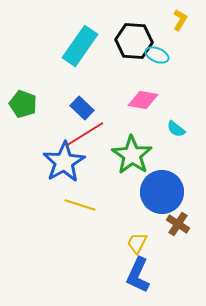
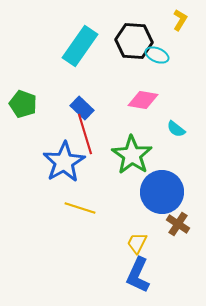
red line: rotated 75 degrees counterclockwise
yellow line: moved 3 px down
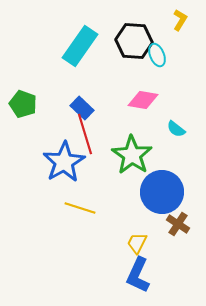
cyan ellipse: rotated 45 degrees clockwise
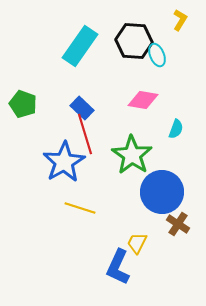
cyan semicircle: rotated 108 degrees counterclockwise
blue L-shape: moved 20 px left, 8 px up
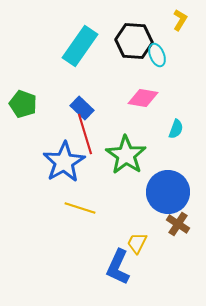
pink diamond: moved 2 px up
green star: moved 6 px left
blue circle: moved 6 px right
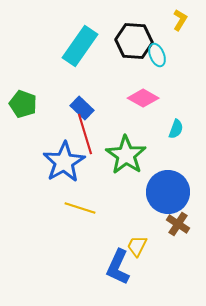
pink diamond: rotated 20 degrees clockwise
yellow trapezoid: moved 3 px down
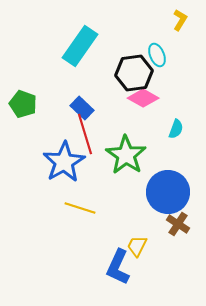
black hexagon: moved 32 px down; rotated 12 degrees counterclockwise
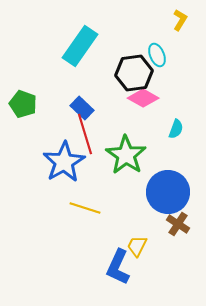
yellow line: moved 5 px right
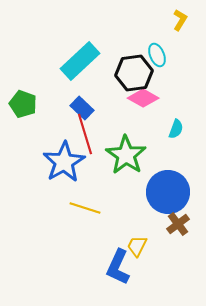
cyan rectangle: moved 15 px down; rotated 12 degrees clockwise
brown cross: rotated 20 degrees clockwise
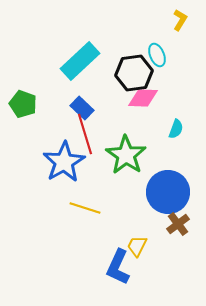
pink diamond: rotated 28 degrees counterclockwise
